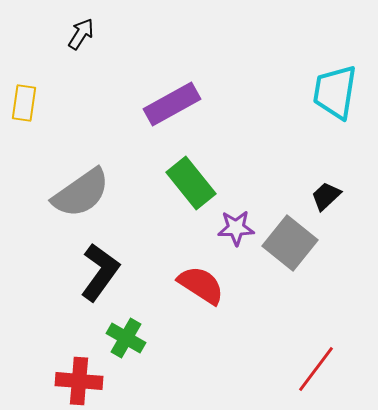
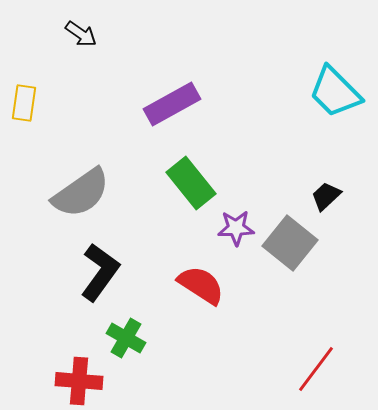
black arrow: rotated 92 degrees clockwise
cyan trapezoid: rotated 54 degrees counterclockwise
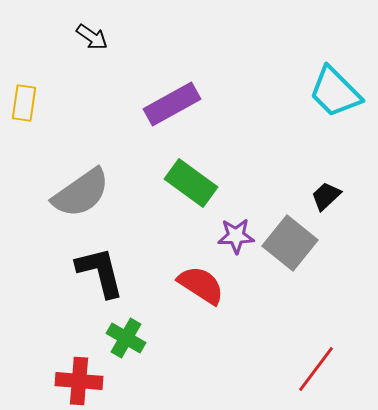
black arrow: moved 11 px right, 3 px down
green rectangle: rotated 15 degrees counterclockwise
purple star: moved 8 px down
black L-shape: rotated 50 degrees counterclockwise
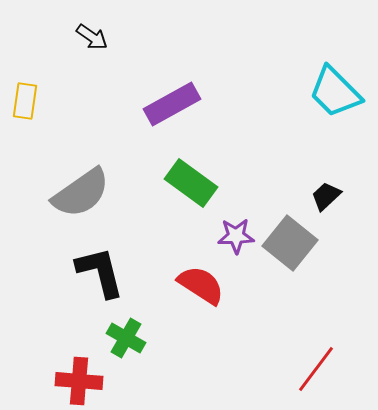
yellow rectangle: moved 1 px right, 2 px up
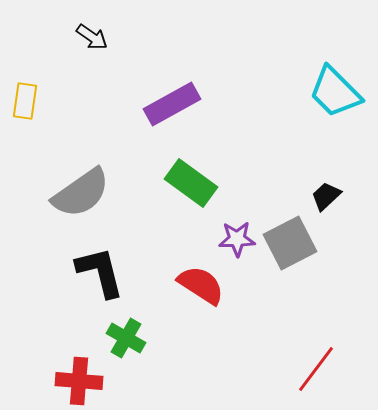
purple star: moved 1 px right, 3 px down
gray square: rotated 24 degrees clockwise
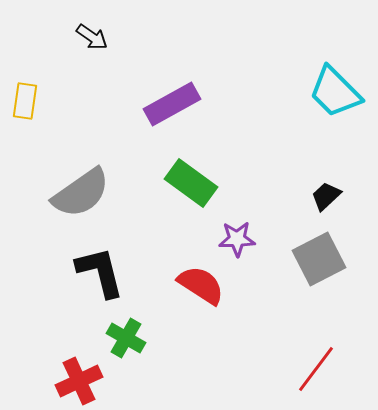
gray square: moved 29 px right, 16 px down
red cross: rotated 30 degrees counterclockwise
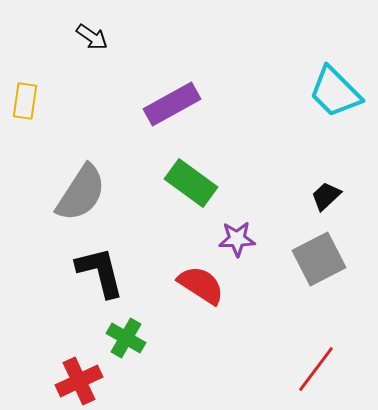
gray semicircle: rotated 22 degrees counterclockwise
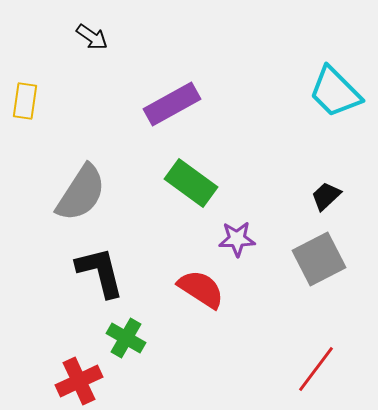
red semicircle: moved 4 px down
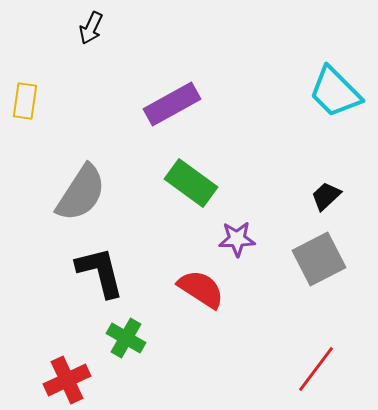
black arrow: moved 1 px left, 9 px up; rotated 80 degrees clockwise
red cross: moved 12 px left, 1 px up
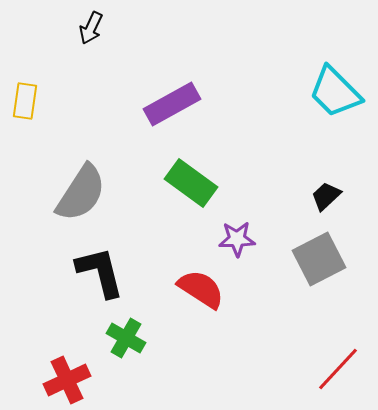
red line: moved 22 px right; rotated 6 degrees clockwise
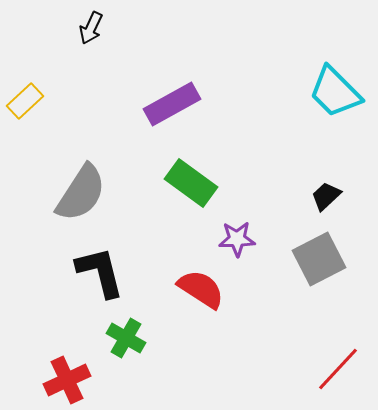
yellow rectangle: rotated 39 degrees clockwise
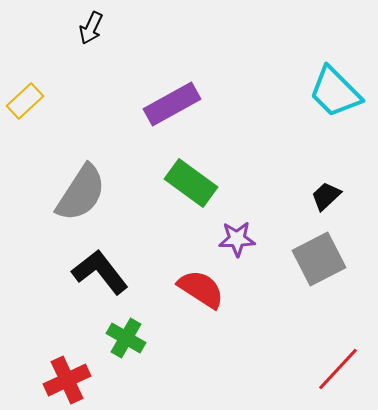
black L-shape: rotated 24 degrees counterclockwise
